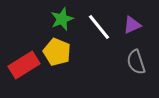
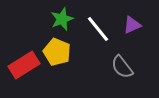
white line: moved 1 px left, 2 px down
gray semicircle: moved 14 px left, 5 px down; rotated 20 degrees counterclockwise
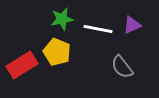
green star: rotated 10 degrees clockwise
white line: rotated 40 degrees counterclockwise
red rectangle: moved 2 px left
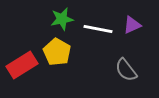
yellow pentagon: rotated 8 degrees clockwise
gray semicircle: moved 4 px right, 3 px down
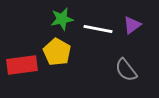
purple triangle: rotated 12 degrees counterclockwise
red rectangle: rotated 24 degrees clockwise
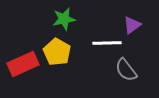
green star: moved 2 px right
white line: moved 9 px right, 14 px down; rotated 12 degrees counterclockwise
red rectangle: moved 1 px right, 1 px up; rotated 16 degrees counterclockwise
